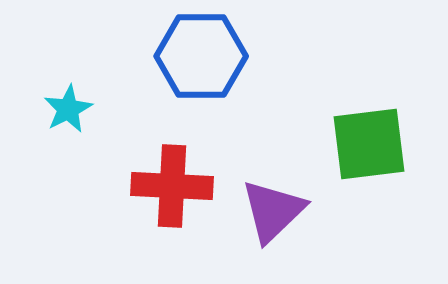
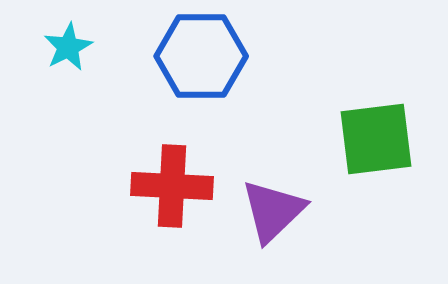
cyan star: moved 62 px up
green square: moved 7 px right, 5 px up
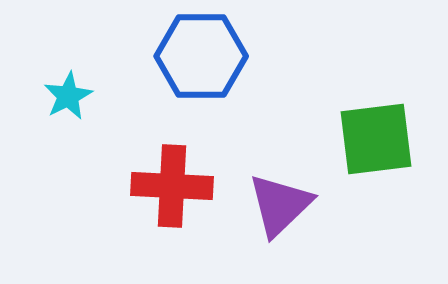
cyan star: moved 49 px down
purple triangle: moved 7 px right, 6 px up
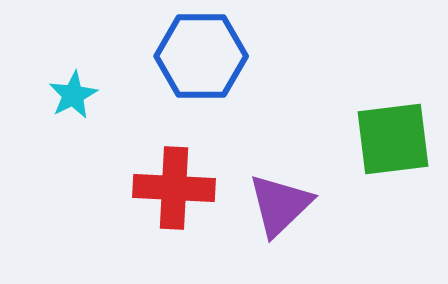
cyan star: moved 5 px right, 1 px up
green square: moved 17 px right
red cross: moved 2 px right, 2 px down
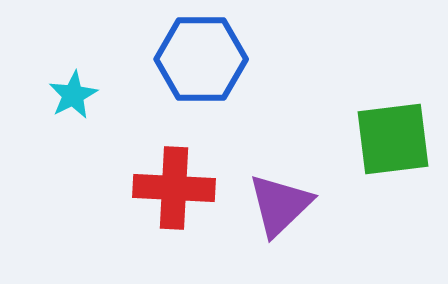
blue hexagon: moved 3 px down
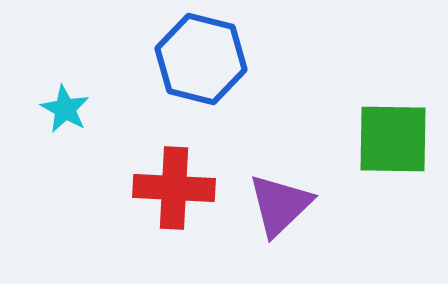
blue hexagon: rotated 14 degrees clockwise
cyan star: moved 8 px left, 14 px down; rotated 15 degrees counterclockwise
green square: rotated 8 degrees clockwise
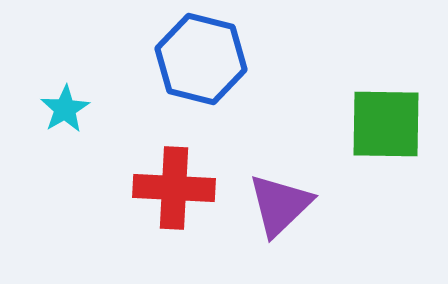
cyan star: rotated 12 degrees clockwise
green square: moved 7 px left, 15 px up
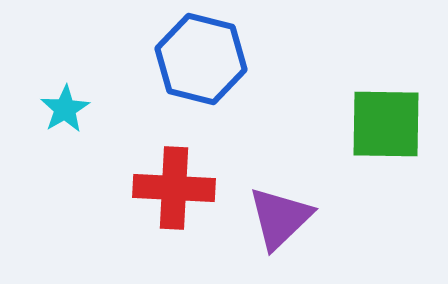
purple triangle: moved 13 px down
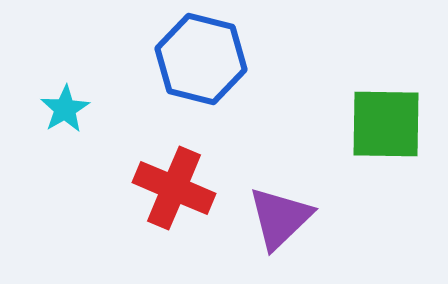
red cross: rotated 20 degrees clockwise
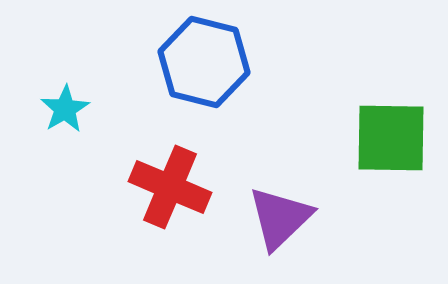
blue hexagon: moved 3 px right, 3 px down
green square: moved 5 px right, 14 px down
red cross: moved 4 px left, 1 px up
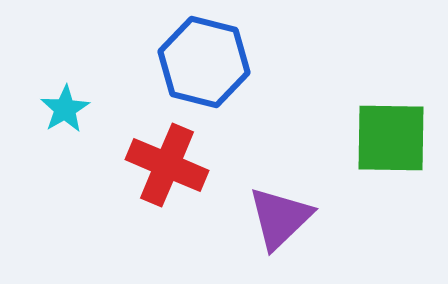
red cross: moved 3 px left, 22 px up
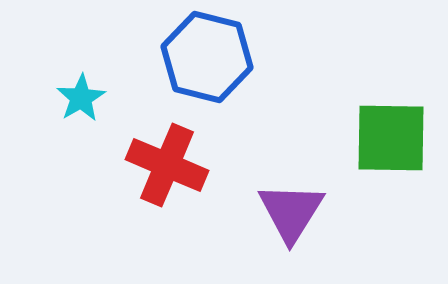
blue hexagon: moved 3 px right, 5 px up
cyan star: moved 16 px right, 11 px up
purple triangle: moved 11 px right, 6 px up; rotated 14 degrees counterclockwise
